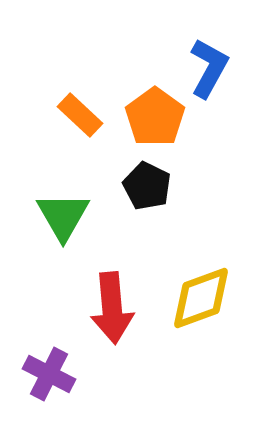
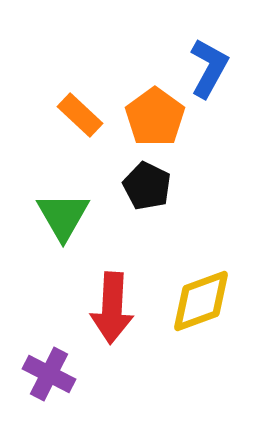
yellow diamond: moved 3 px down
red arrow: rotated 8 degrees clockwise
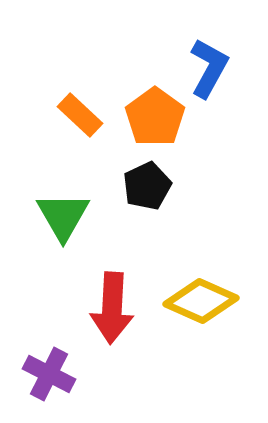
black pentagon: rotated 21 degrees clockwise
yellow diamond: rotated 44 degrees clockwise
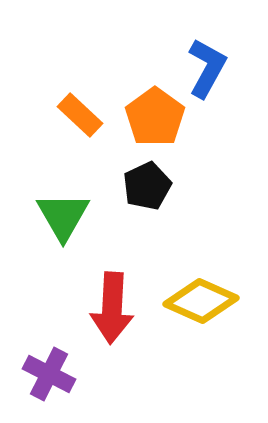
blue L-shape: moved 2 px left
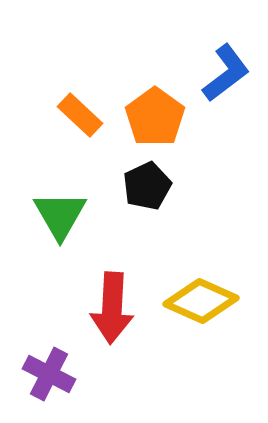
blue L-shape: moved 19 px right, 5 px down; rotated 24 degrees clockwise
green triangle: moved 3 px left, 1 px up
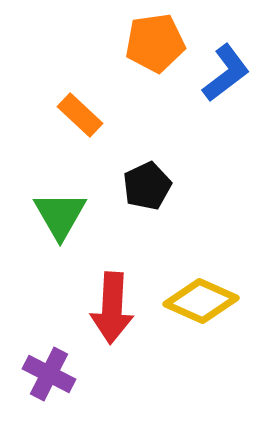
orange pentagon: moved 74 px up; rotated 28 degrees clockwise
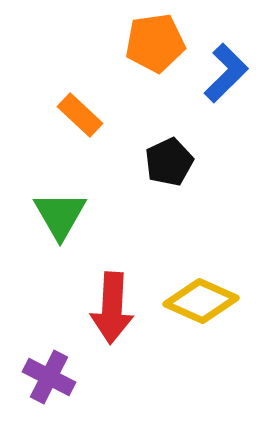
blue L-shape: rotated 8 degrees counterclockwise
black pentagon: moved 22 px right, 24 px up
purple cross: moved 3 px down
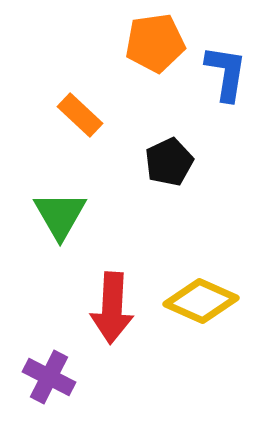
blue L-shape: rotated 36 degrees counterclockwise
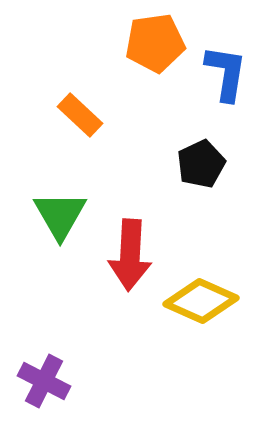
black pentagon: moved 32 px right, 2 px down
red arrow: moved 18 px right, 53 px up
purple cross: moved 5 px left, 4 px down
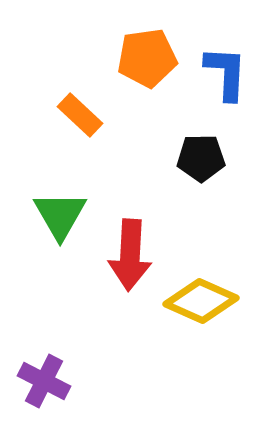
orange pentagon: moved 8 px left, 15 px down
blue L-shape: rotated 6 degrees counterclockwise
black pentagon: moved 6 px up; rotated 24 degrees clockwise
